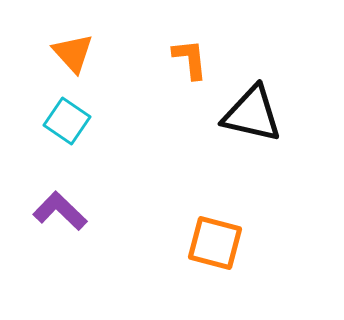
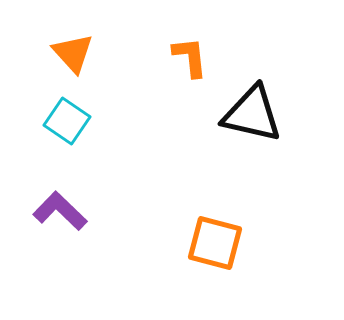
orange L-shape: moved 2 px up
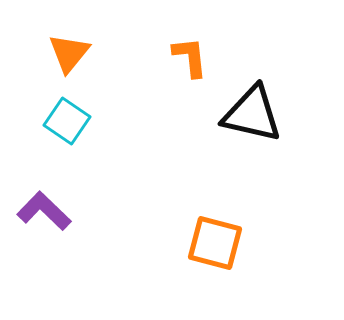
orange triangle: moved 4 px left; rotated 21 degrees clockwise
purple L-shape: moved 16 px left
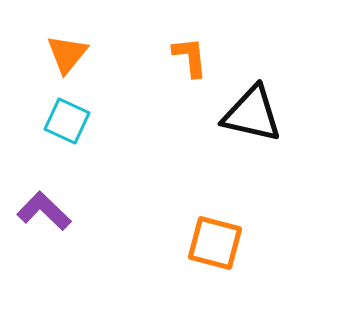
orange triangle: moved 2 px left, 1 px down
cyan square: rotated 9 degrees counterclockwise
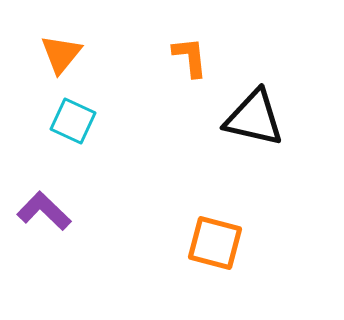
orange triangle: moved 6 px left
black triangle: moved 2 px right, 4 px down
cyan square: moved 6 px right
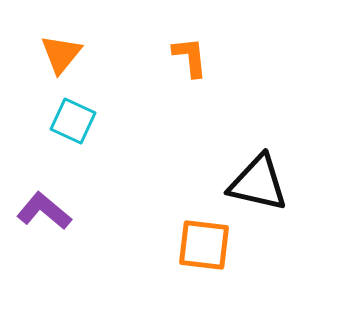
black triangle: moved 4 px right, 65 px down
purple L-shape: rotated 4 degrees counterclockwise
orange square: moved 11 px left, 2 px down; rotated 8 degrees counterclockwise
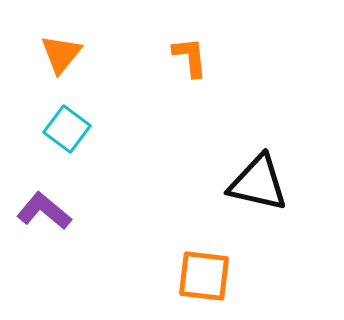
cyan square: moved 6 px left, 8 px down; rotated 12 degrees clockwise
orange square: moved 31 px down
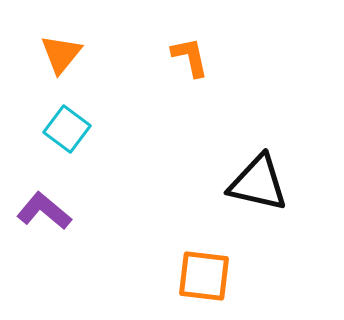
orange L-shape: rotated 6 degrees counterclockwise
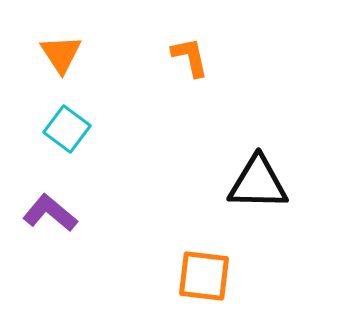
orange triangle: rotated 12 degrees counterclockwise
black triangle: rotated 12 degrees counterclockwise
purple L-shape: moved 6 px right, 2 px down
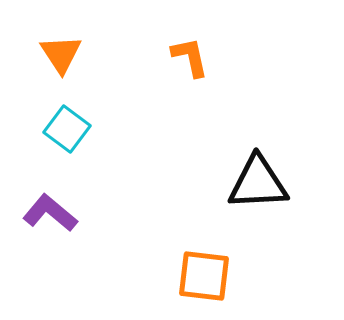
black triangle: rotated 4 degrees counterclockwise
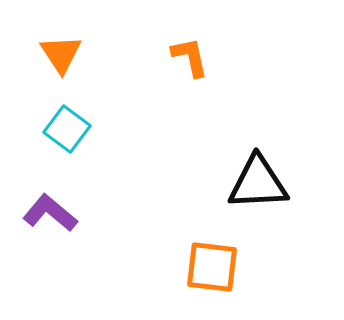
orange square: moved 8 px right, 9 px up
